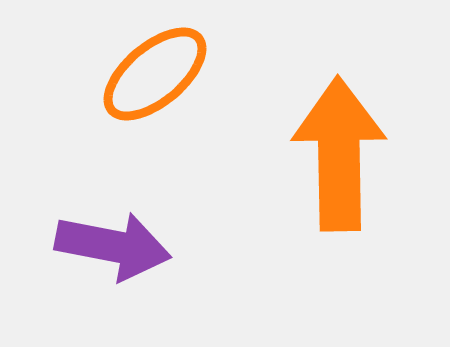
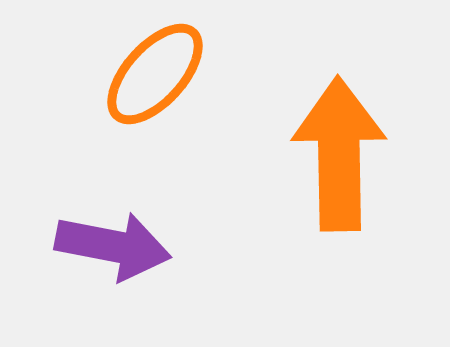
orange ellipse: rotated 8 degrees counterclockwise
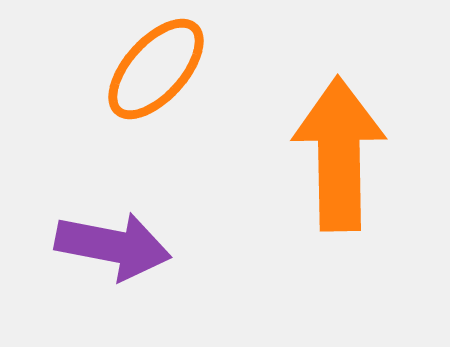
orange ellipse: moved 1 px right, 5 px up
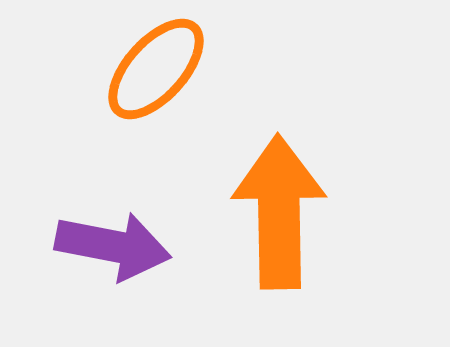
orange arrow: moved 60 px left, 58 px down
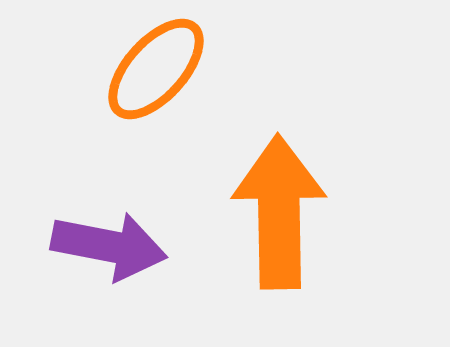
purple arrow: moved 4 px left
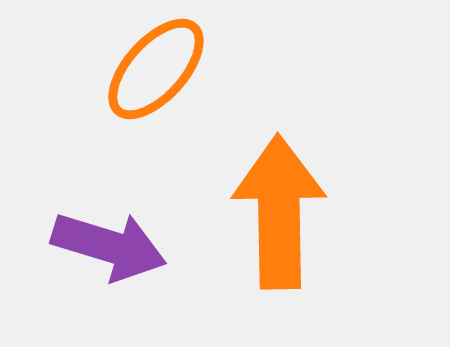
purple arrow: rotated 6 degrees clockwise
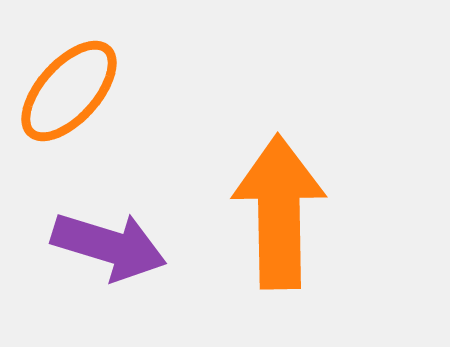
orange ellipse: moved 87 px left, 22 px down
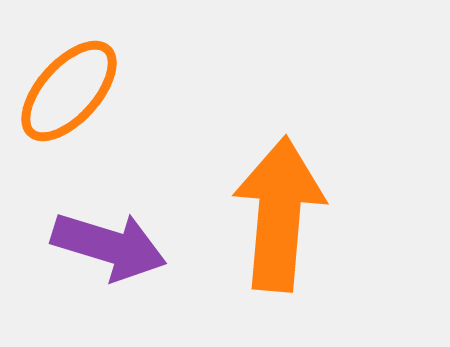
orange arrow: moved 2 px down; rotated 6 degrees clockwise
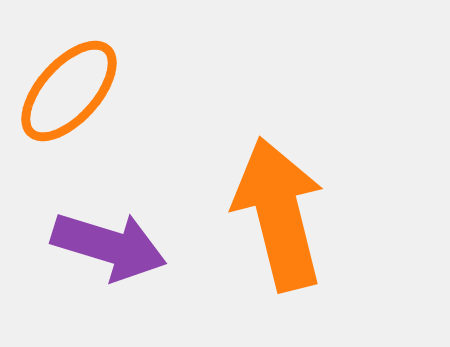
orange arrow: rotated 19 degrees counterclockwise
